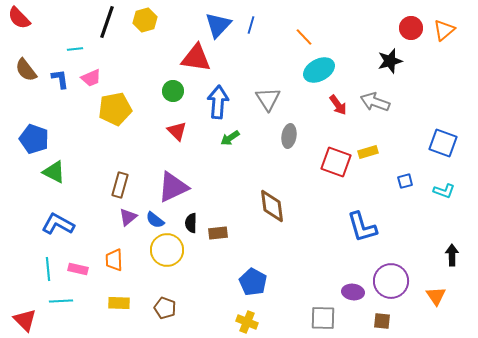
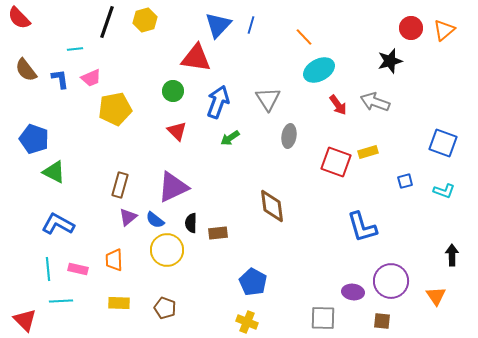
blue arrow at (218, 102): rotated 16 degrees clockwise
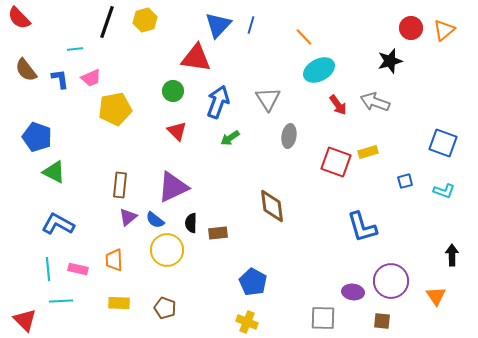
blue pentagon at (34, 139): moved 3 px right, 2 px up
brown rectangle at (120, 185): rotated 10 degrees counterclockwise
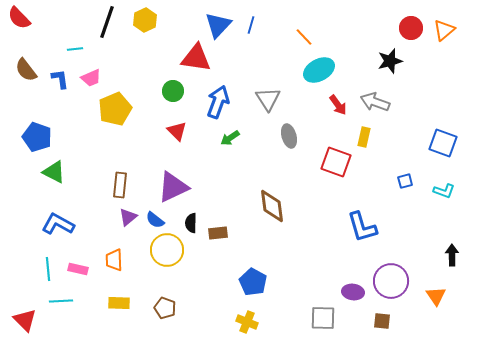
yellow hexagon at (145, 20): rotated 10 degrees counterclockwise
yellow pentagon at (115, 109): rotated 12 degrees counterclockwise
gray ellipse at (289, 136): rotated 25 degrees counterclockwise
yellow rectangle at (368, 152): moved 4 px left, 15 px up; rotated 60 degrees counterclockwise
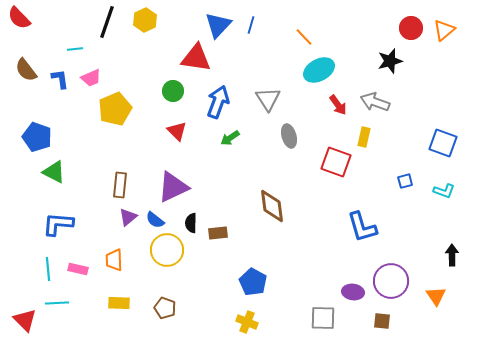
blue L-shape at (58, 224): rotated 24 degrees counterclockwise
cyan line at (61, 301): moved 4 px left, 2 px down
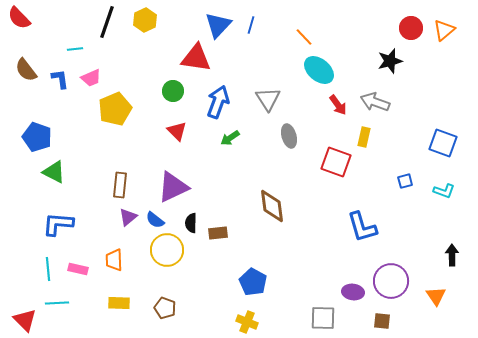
cyan ellipse at (319, 70): rotated 68 degrees clockwise
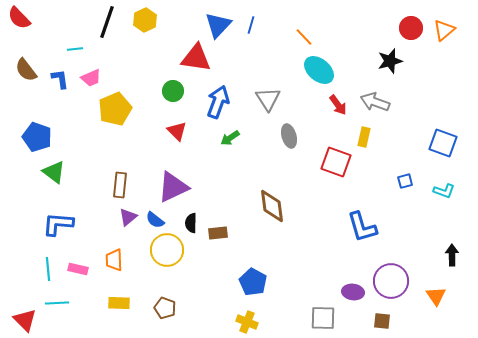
green triangle at (54, 172): rotated 10 degrees clockwise
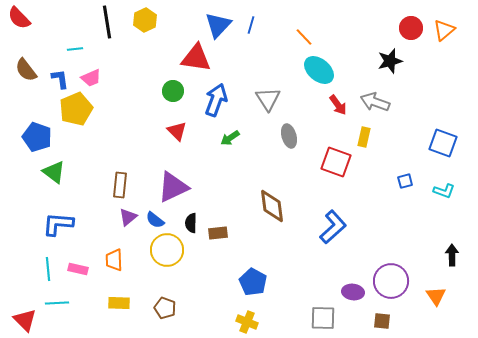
black line at (107, 22): rotated 28 degrees counterclockwise
blue arrow at (218, 102): moved 2 px left, 2 px up
yellow pentagon at (115, 109): moved 39 px left
blue L-shape at (362, 227): moved 29 px left; rotated 116 degrees counterclockwise
